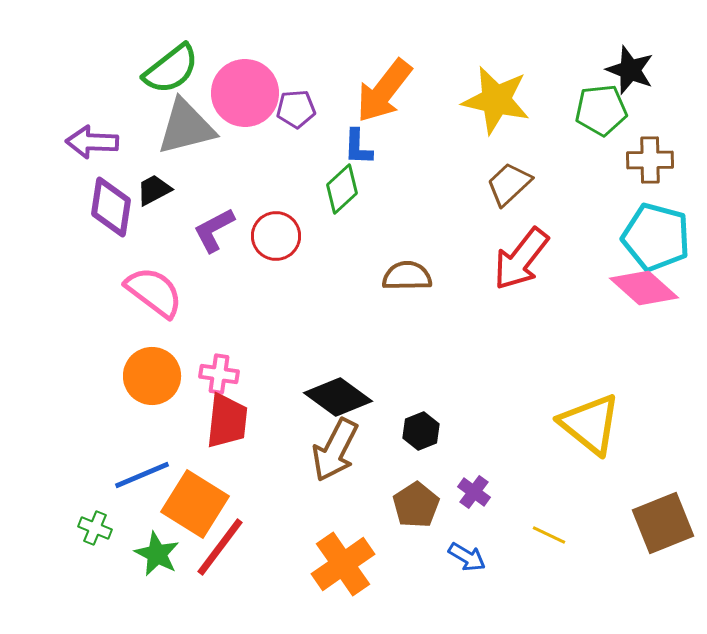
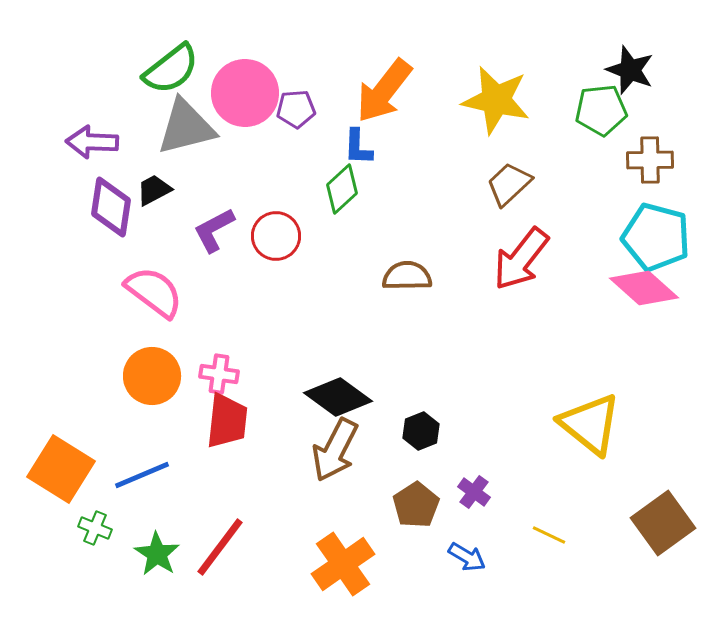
orange square: moved 134 px left, 35 px up
brown square: rotated 14 degrees counterclockwise
green star: rotated 6 degrees clockwise
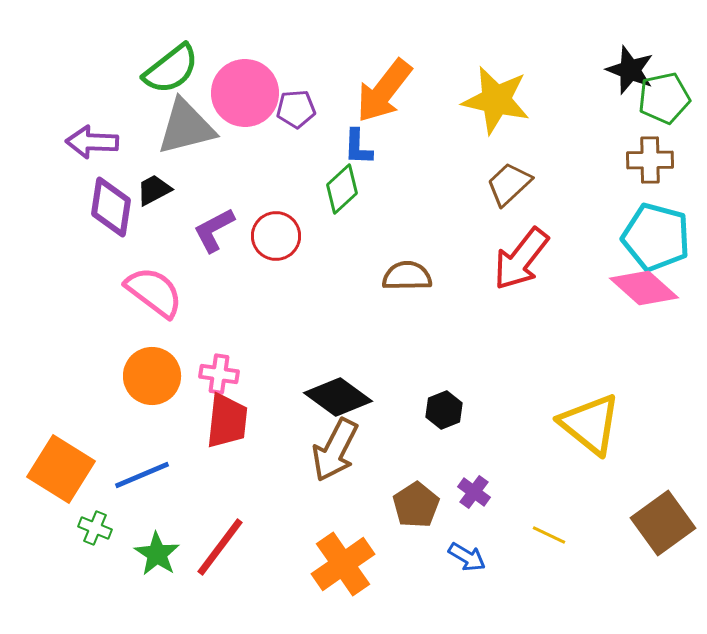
green pentagon: moved 63 px right, 12 px up; rotated 6 degrees counterclockwise
black hexagon: moved 23 px right, 21 px up
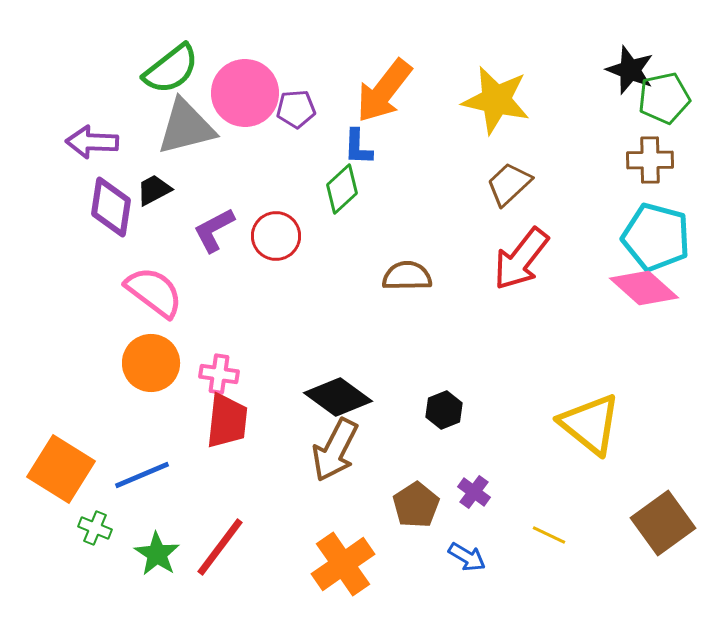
orange circle: moved 1 px left, 13 px up
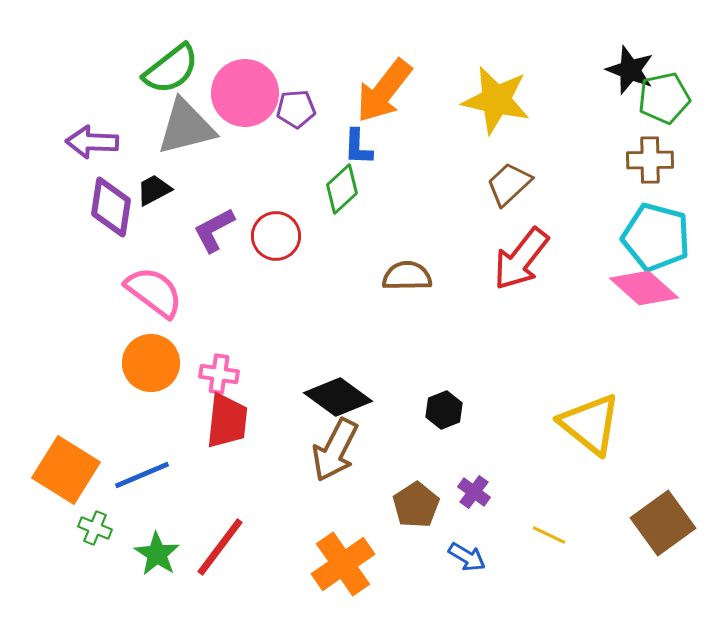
orange square: moved 5 px right, 1 px down
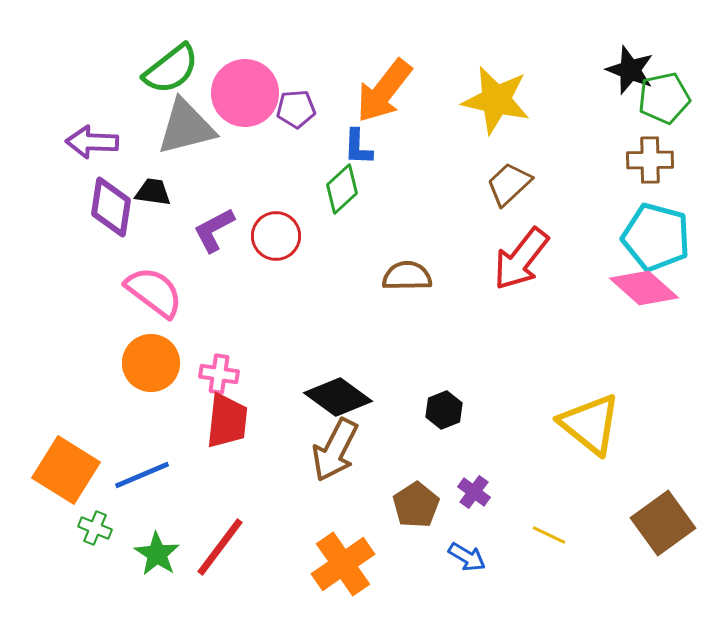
black trapezoid: moved 1 px left, 2 px down; rotated 36 degrees clockwise
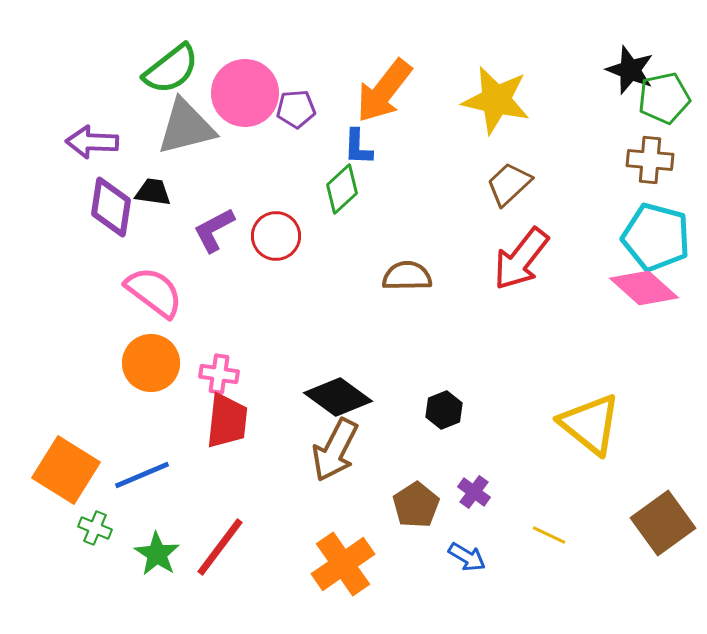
brown cross: rotated 6 degrees clockwise
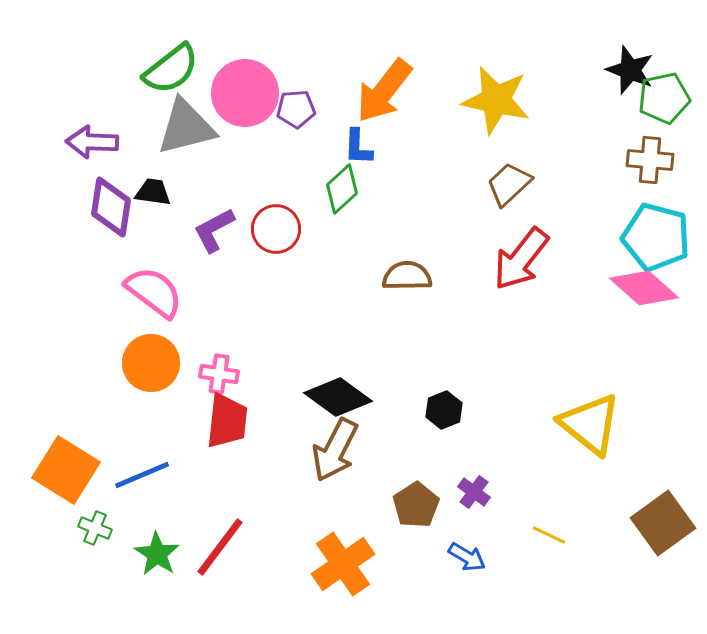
red circle: moved 7 px up
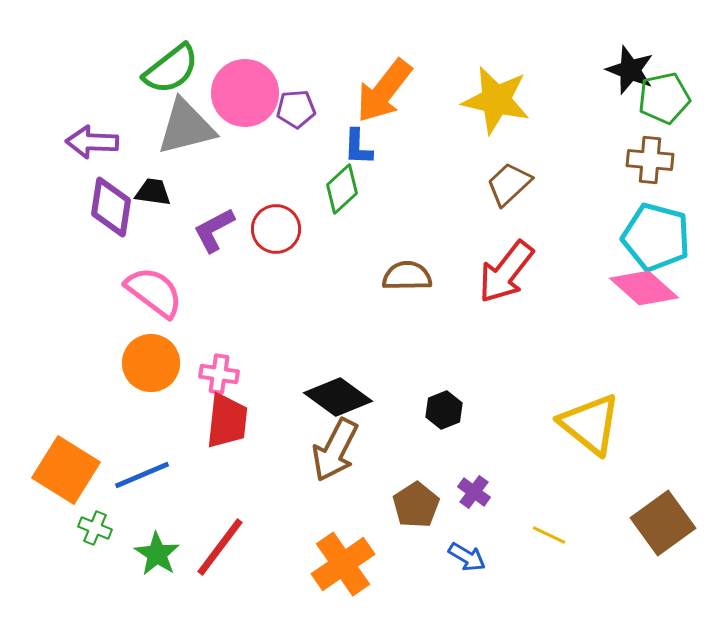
red arrow: moved 15 px left, 13 px down
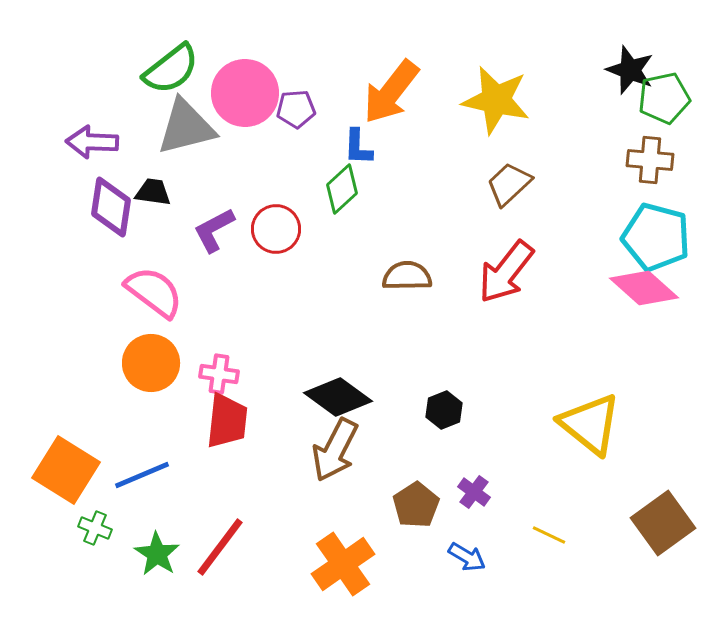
orange arrow: moved 7 px right, 1 px down
